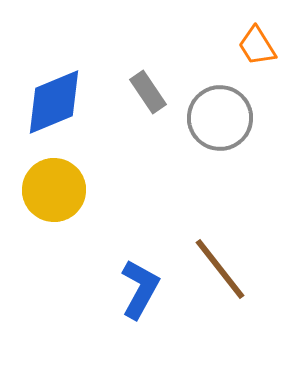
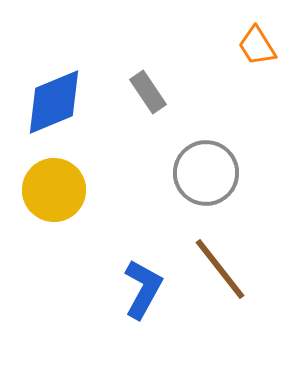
gray circle: moved 14 px left, 55 px down
blue L-shape: moved 3 px right
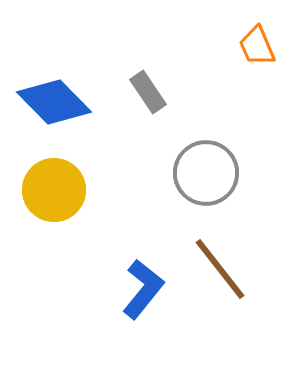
orange trapezoid: rotated 9 degrees clockwise
blue diamond: rotated 68 degrees clockwise
blue L-shape: rotated 10 degrees clockwise
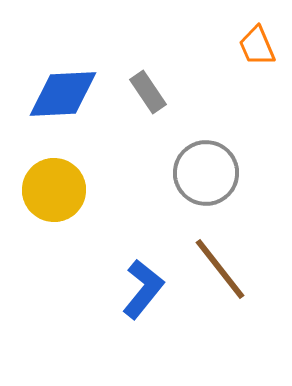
blue diamond: moved 9 px right, 8 px up; rotated 48 degrees counterclockwise
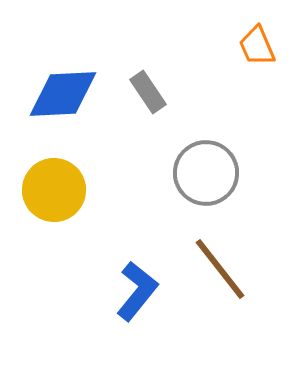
blue L-shape: moved 6 px left, 2 px down
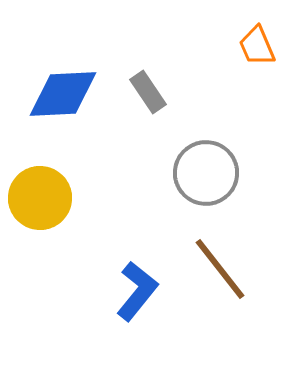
yellow circle: moved 14 px left, 8 px down
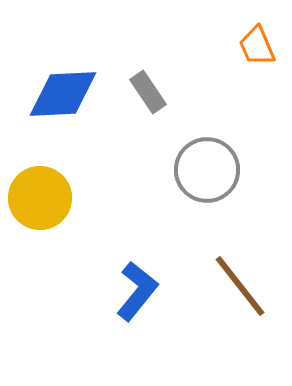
gray circle: moved 1 px right, 3 px up
brown line: moved 20 px right, 17 px down
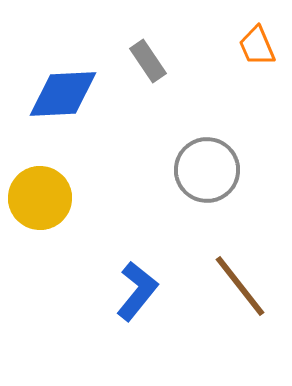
gray rectangle: moved 31 px up
